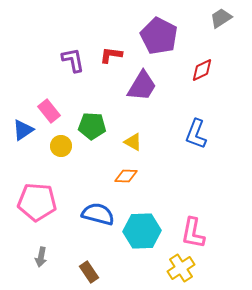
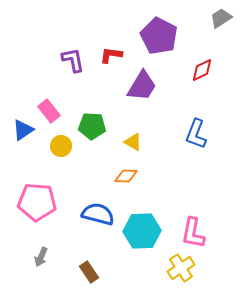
gray arrow: rotated 12 degrees clockwise
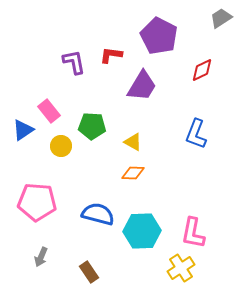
purple L-shape: moved 1 px right, 2 px down
orange diamond: moved 7 px right, 3 px up
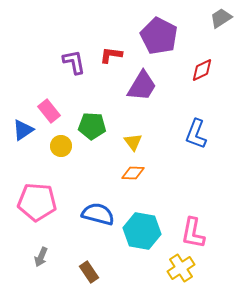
yellow triangle: rotated 24 degrees clockwise
cyan hexagon: rotated 12 degrees clockwise
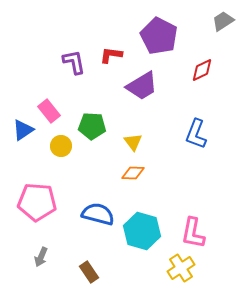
gray trapezoid: moved 2 px right, 3 px down
purple trapezoid: rotated 28 degrees clockwise
cyan hexagon: rotated 6 degrees clockwise
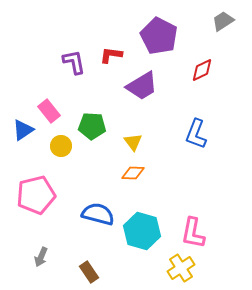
pink pentagon: moved 1 px left, 7 px up; rotated 18 degrees counterclockwise
